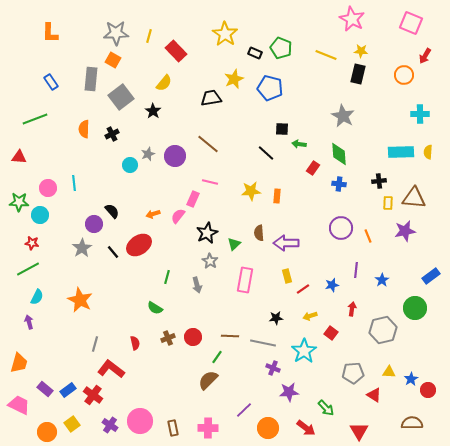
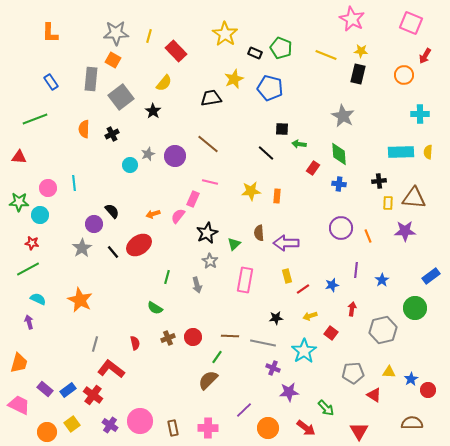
purple star at (405, 231): rotated 10 degrees clockwise
cyan semicircle at (37, 297): moved 1 px right, 2 px down; rotated 91 degrees counterclockwise
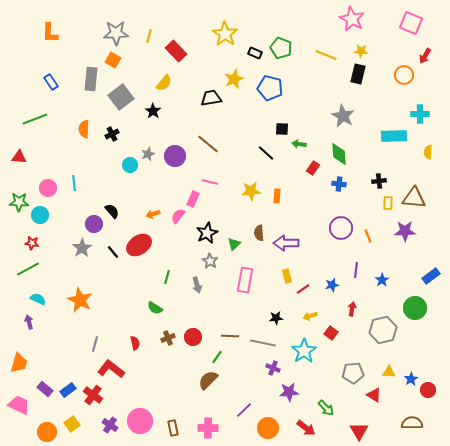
cyan rectangle at (401, 152): moved 7 px left, 16 px up
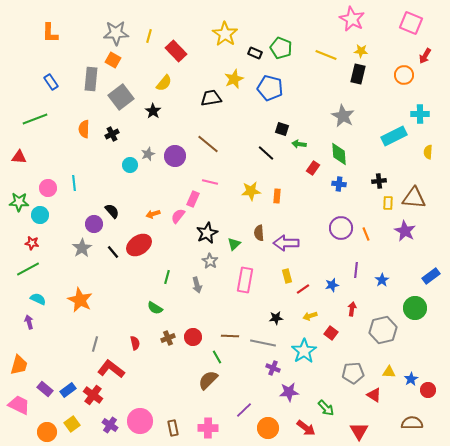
black square at (282, 129): rotated 16 degrees clockwise
cyan rectangle at (394, 136): rotated 25 degrees counterclockwise
purple star at (405, 231): rotated 30 degrees clockwise
orange line at (368, 236): moved 2 px left, 2 px up
green line at (217, 357): rotated 64 degrees counterclockwise
orange trapezoid at (19, 363): moved 2 px down
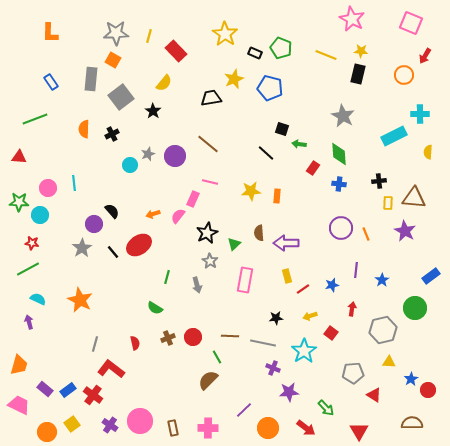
yellow triangle at (389, 372): moved 10 px up
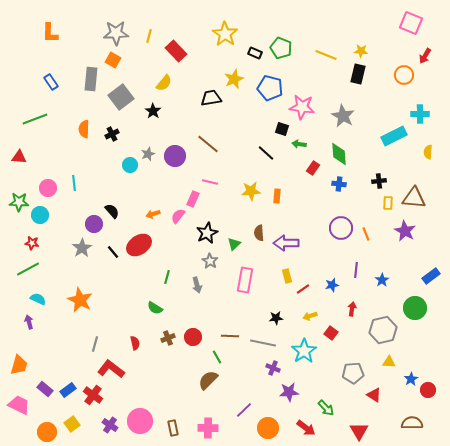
pink star at (352, 19): moved 50 px left, 88 px down; rotated 20 degrees counterclockwise
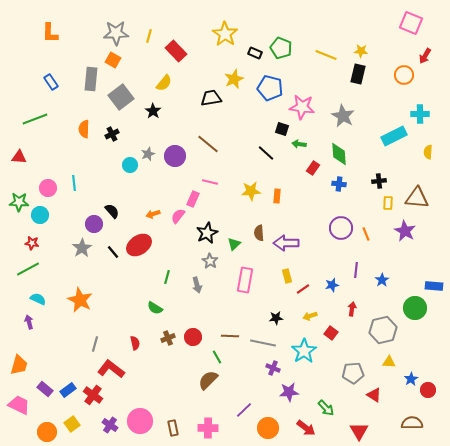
brown triangle at (414, 198): moved 3 px right
blue rectangle at (431, 276): moved 3 px right, 10 px down; rotated 42 degrees clockwise
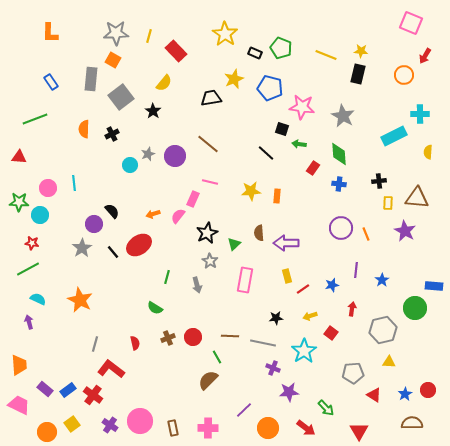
orange trapezoid at (19, 365): rotated 20 degrees counterclockwise
blue star at (411, 379): moved 6 px left, 15 px down
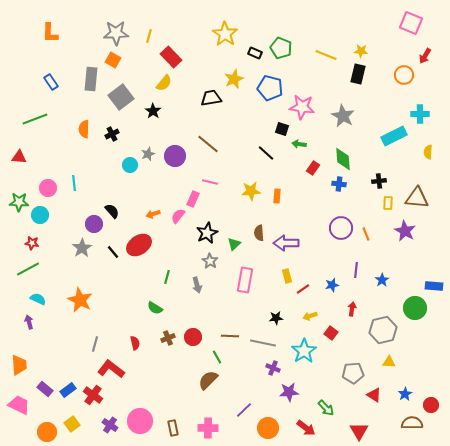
red rectangle at (176, 51): moved 5 px left, 6 px down
green diamond at (339, 154): moved 4 px right, 5 px down
red circle at (428, 390): moved 3 px right, 15 px down
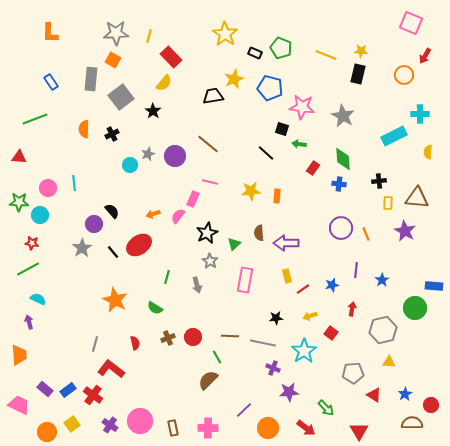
black trapezoid at (211, 98): moved 2 px right, 2 px up
orange star at (80, 300): moved 35 px right
orange trapezoid at (19, 365): moved 10 px up
